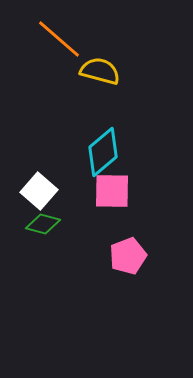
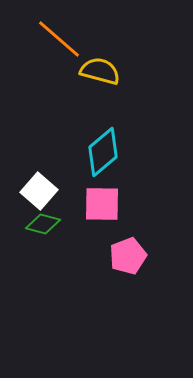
pink square: moved 10 px left, 13 px down
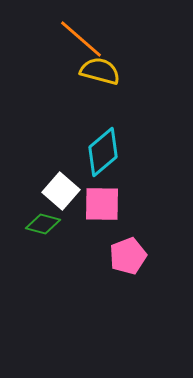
orange line: moved 22 px right
white square: moved 22 px right
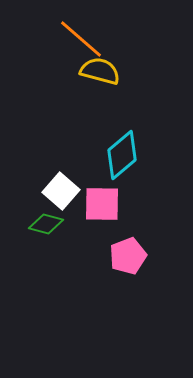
cyan diamond: moved 19 px right, 3 px down
green diamond: moved 3 px right
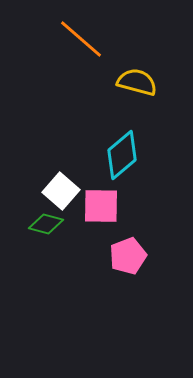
yellow semicircle: moved 37 px right, 11 px down
pink square: moved 1 px left, 2 px down
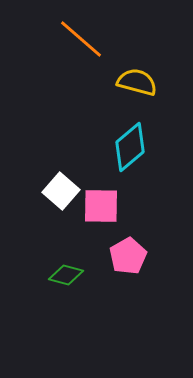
cyan diamond: moved 8 px right, 8 px up
green diamond: moved 20 px right, 51 px down
pink pentagon: rotated 9 degrees counterclockwise
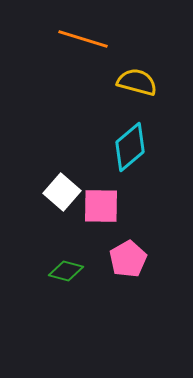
orange line: moved 2 px right; rotated 24 degrees counterclockwise
white square: moved 1 px right, 1 px down
pink pentagon: moved 3 px down
green diamond: moved 4 px up
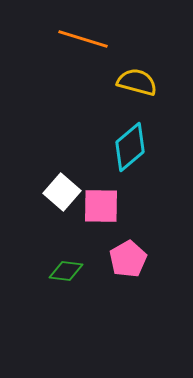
green diamond: rotated 8 degrees counterclockwise
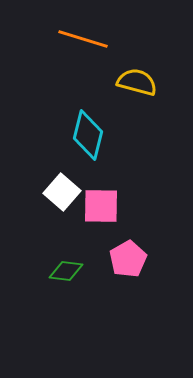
cyan diamond: moved 42 px left, 12 px up; rotated 36 degrees counterclockwise
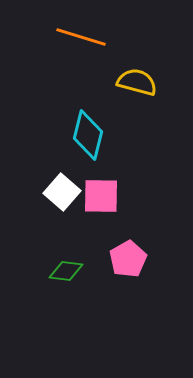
orange line: moved 2 px left, 2 px up
pink square: moved 10 px up
